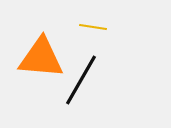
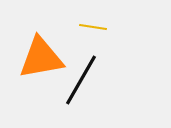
orange triangle: rotated 15 degrees counterclockwise
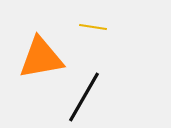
black line: moved 3 px right, 17 px down
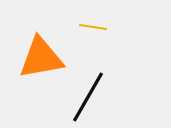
black line: moved 4 px right
